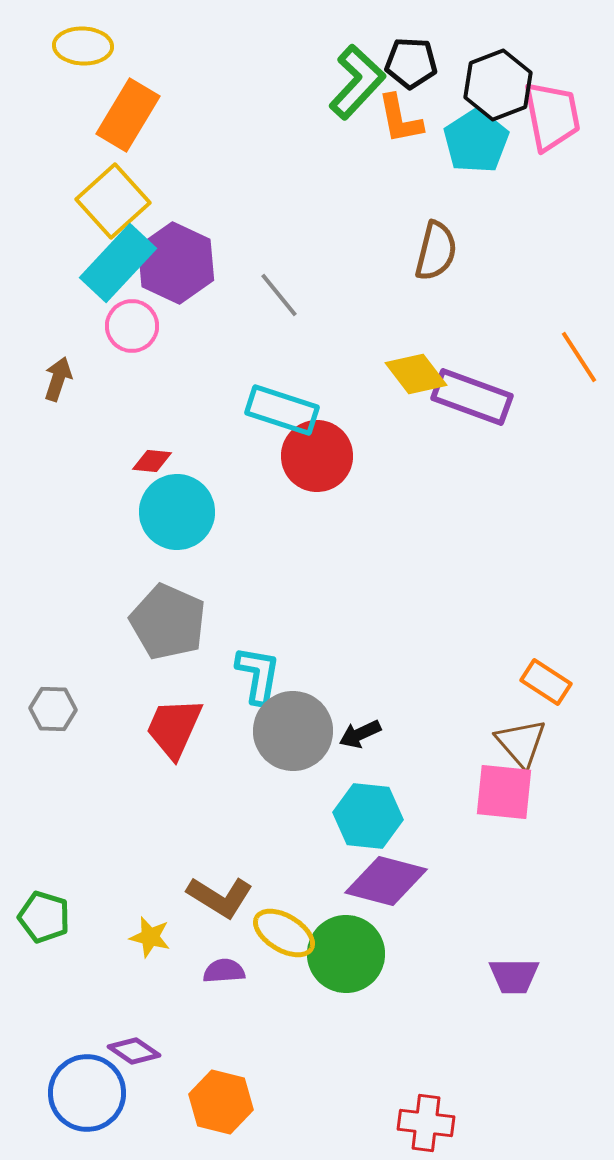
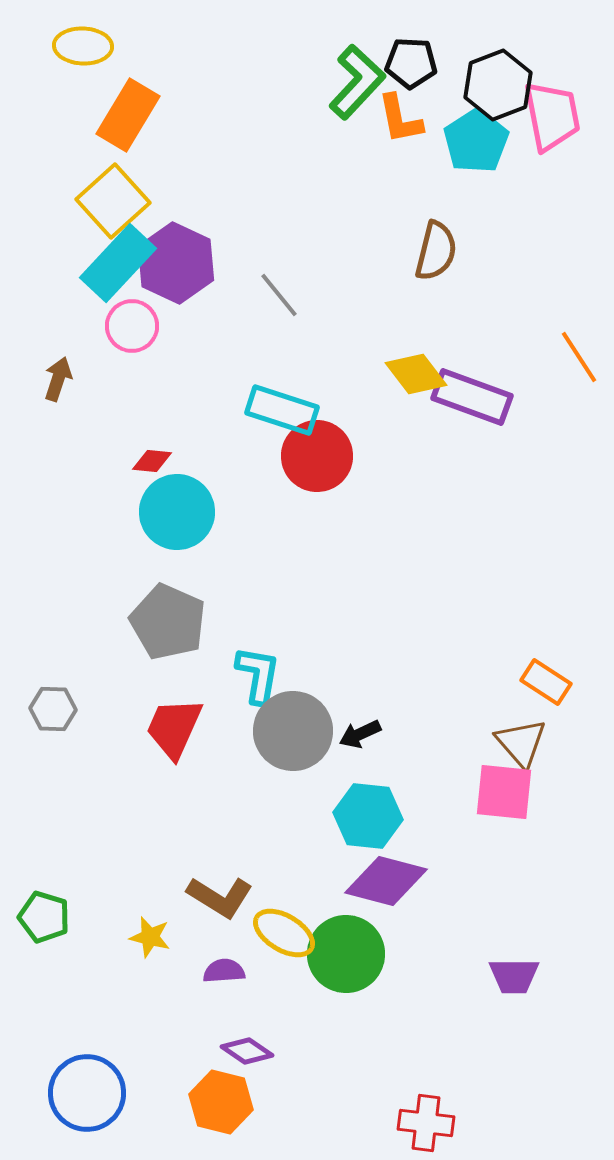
purple diamond at (134, 1051): moved 113 px right
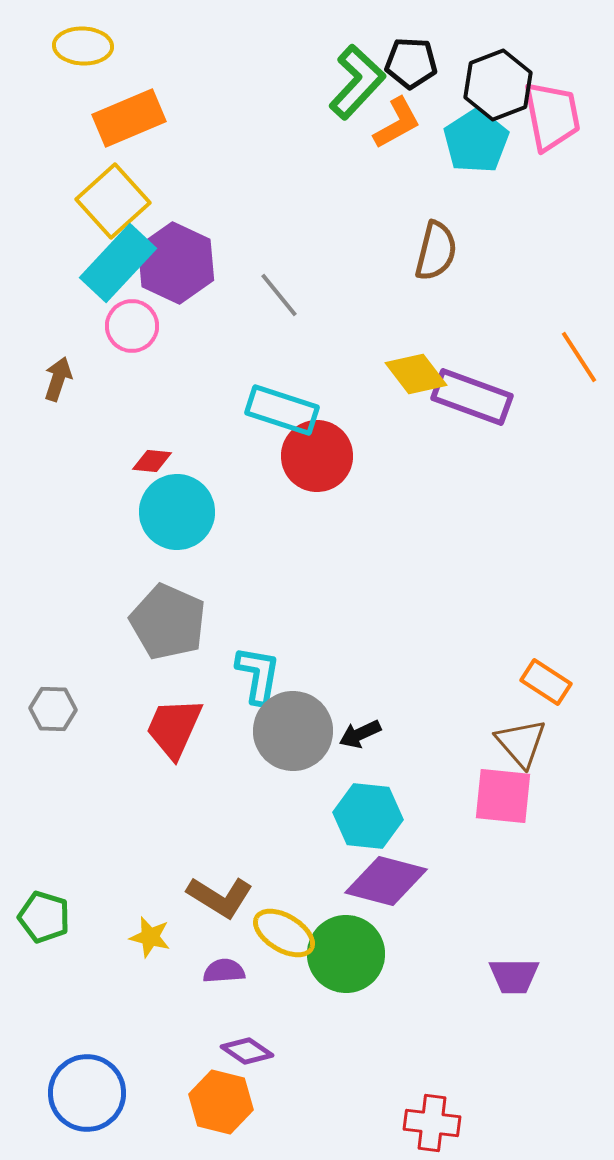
orange rectangle at (128, 115): moved 1 px right, 3 px down; rotated 36 degrees clockwise
orange L-shape at (400, 119): moved 3 px left, 4 px down; rotated 108 degrees counterclockwise
pink square at (504, 792): moved 1 px left, 4 px down
red cross at (426, 1123): moved 6 px right
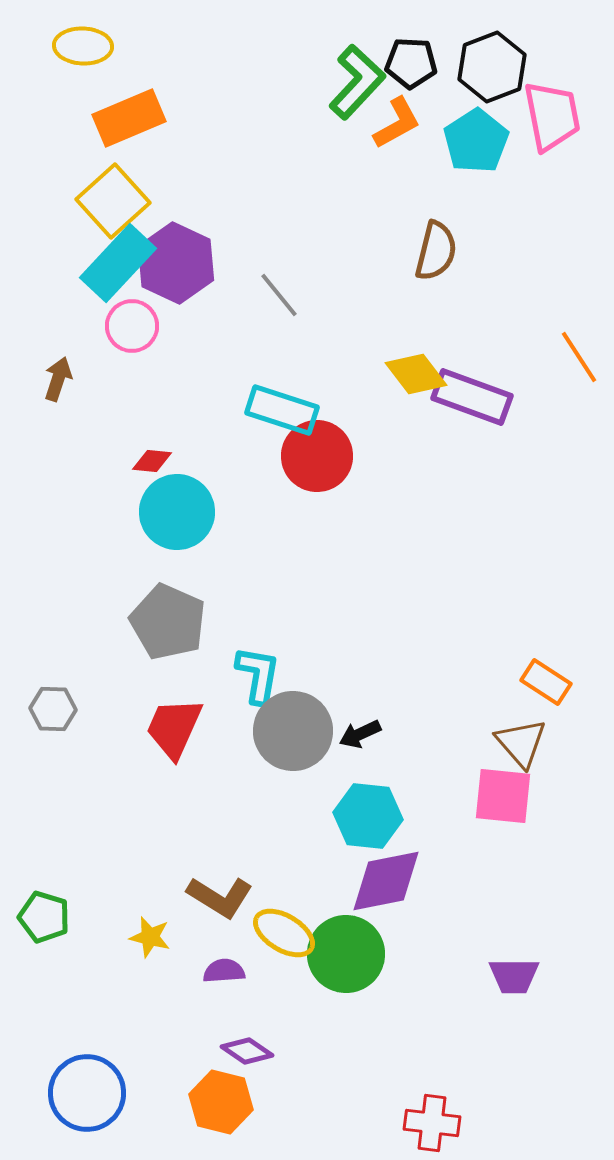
black hexagon at (498, 85): moved 6 px left, 18 px up
purple diamond at (386, 881): rotated 26 degrees counterclockwise
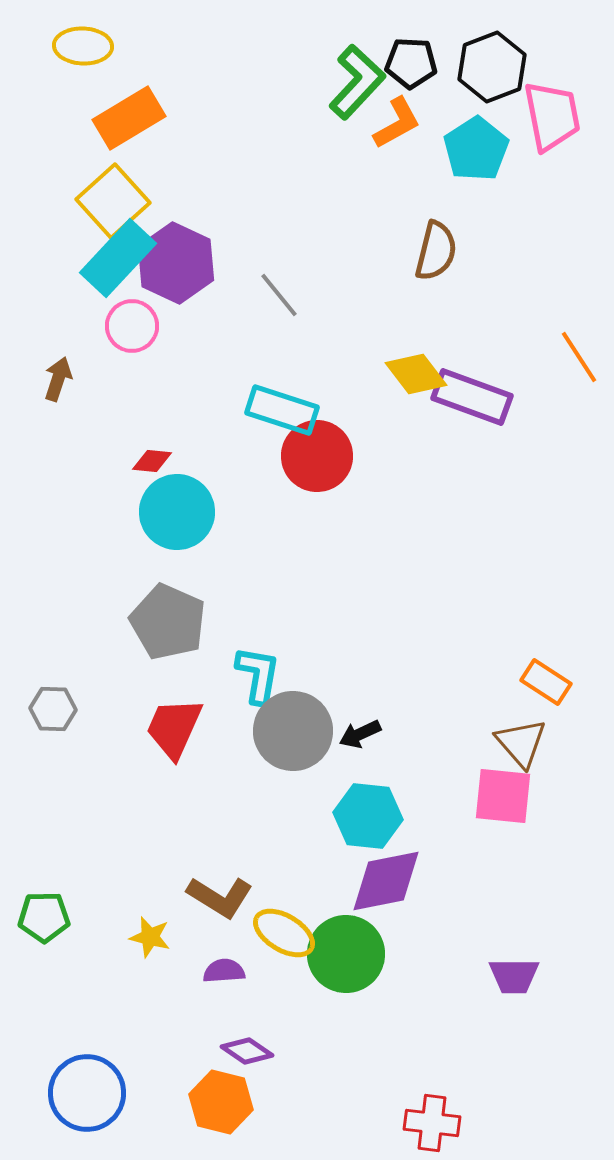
orange rectangle at (129, 118): rotated 8 degrees counterclockwise
cyan pentagon at (476, 141): moved 8 px down
cyan rectangle at (118, 263): moved 5 px up
green pentagon at (44, 917): rotated 18 degrees counterclockwise
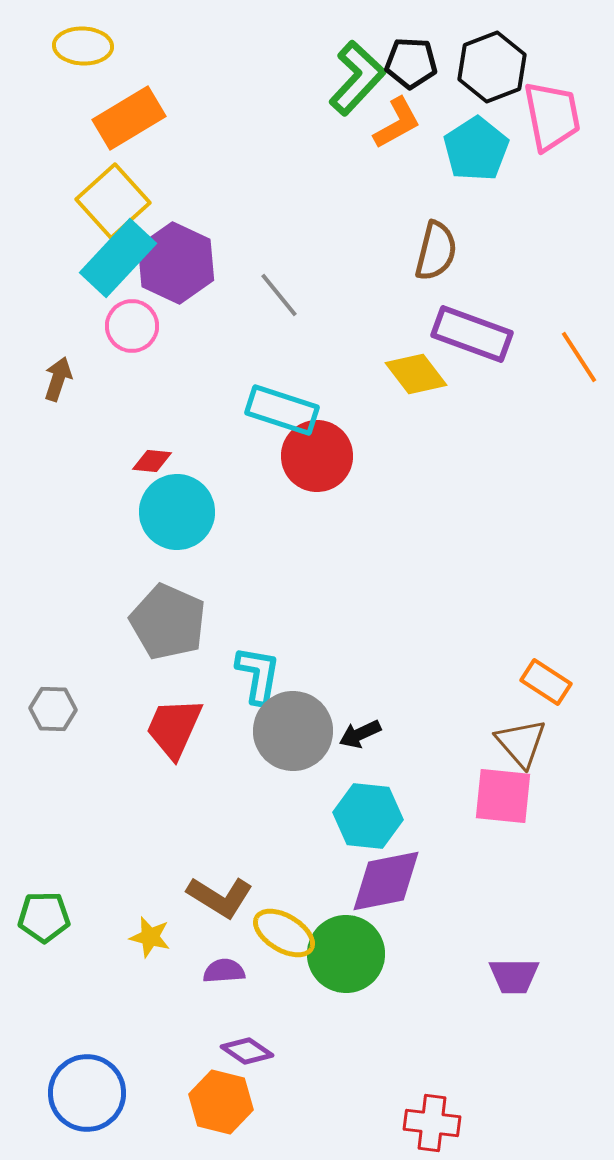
green L-shape at (357, 82): moved 4 px up
purple rectangle at (472, 397): moved 63 px up
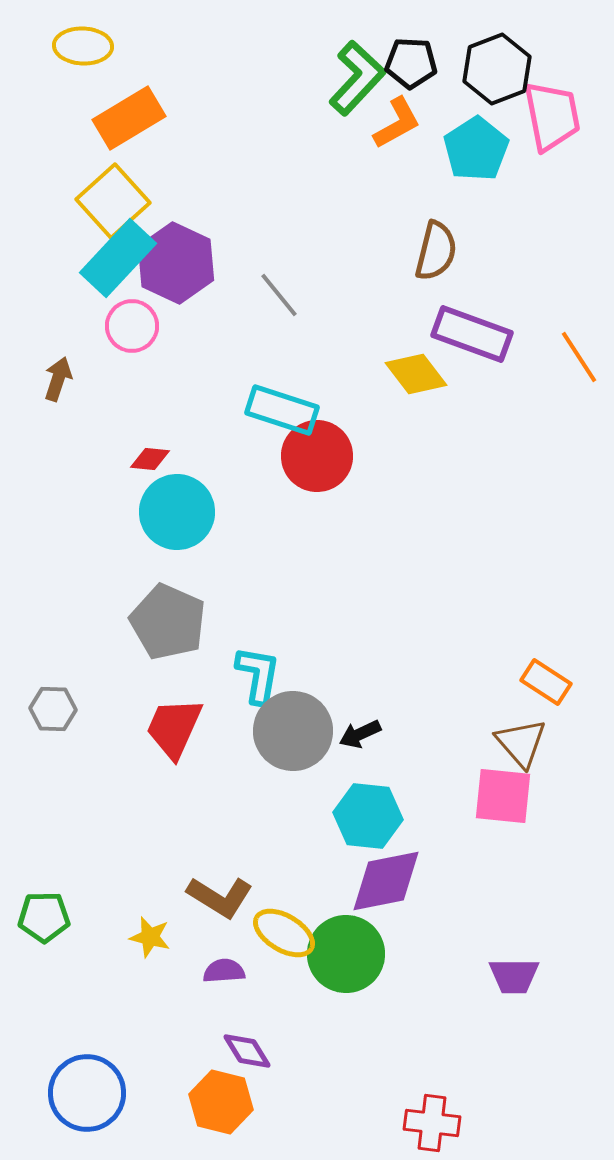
black hexagon at (492, 67): moved 5 px right, 2 px down
red diamond at (152, 461): moved 2 px left, 2 px up
purple diamond at (247, 1051): rotated 24 degrees clockwise
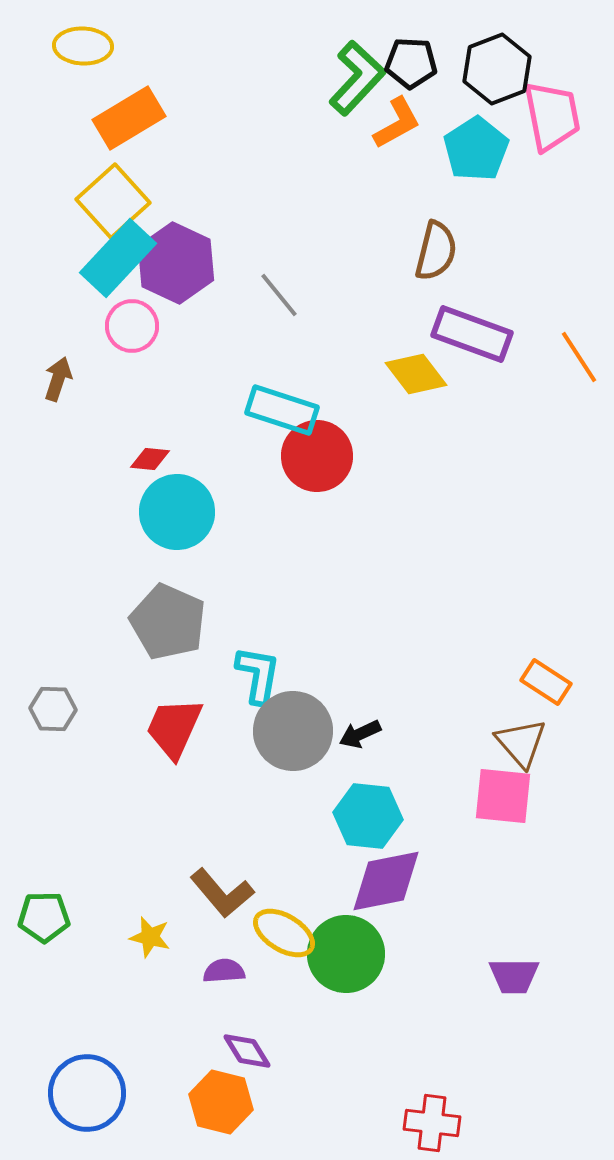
brown L-shape at (220, 897): moved 2 px right, 4 px up; rotated 18 degrees clockwise
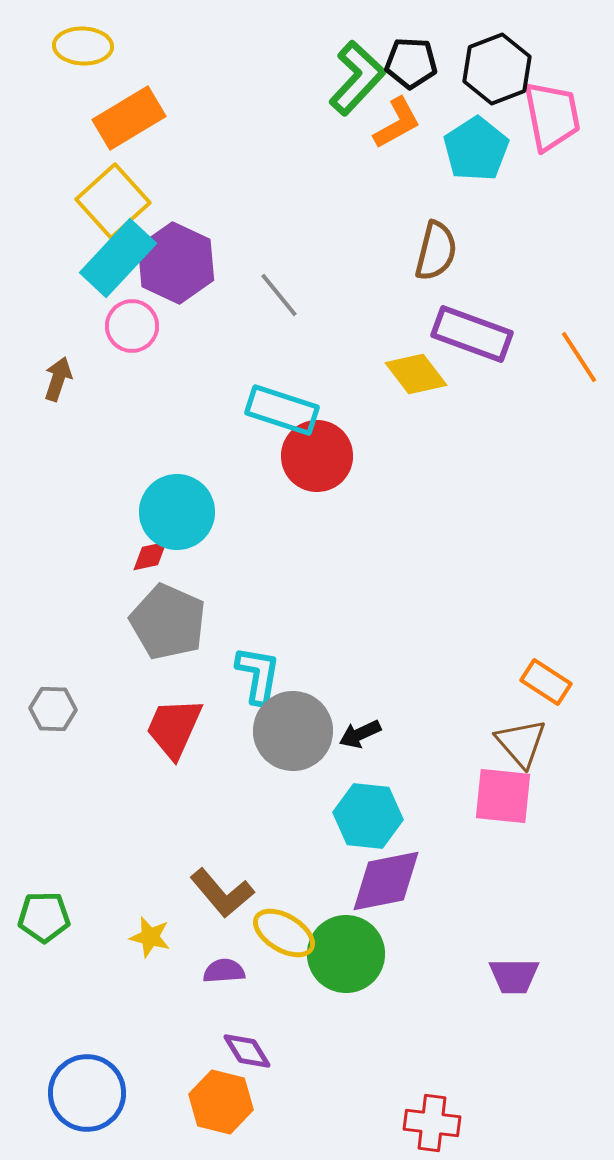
red diamond at (150, 459): moved 97 px down; rotated 18 degrees counterclockwise
